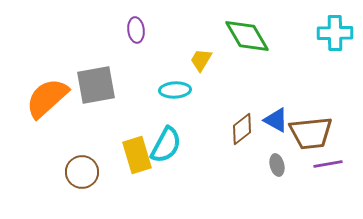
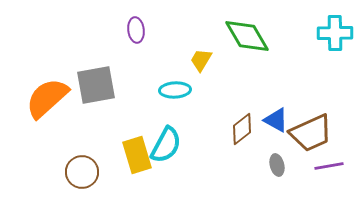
brown trapezoid: rotated 18 degrees counterclockwise
purple line: moved 1 px right, 2 px down
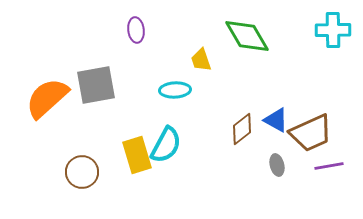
cyan cross: moved 2 px left, 3 px up
yellow trapezoid: rotated 50 degrees counterclockwise
